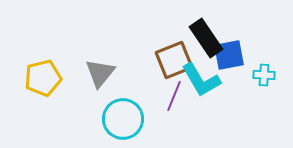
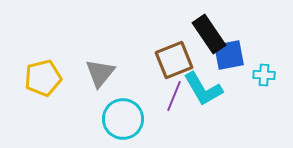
black rectangle: moved 3 px right, 4 px up
cyan L-shape: moved 2 px right, 9 px down
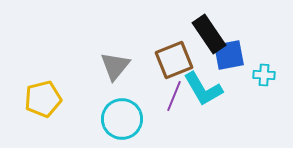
gray triangle: moved 15 px right, 7 px up
yellow pentagon: moved 21 px down
cyan circle: moved 1 px left
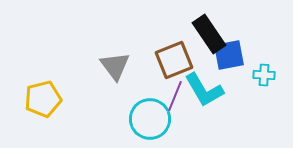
gray triangle: rotated 16 degrees counterclockwise
cyan L-shape: moved 1 px right, 1 px down
purple line: moved 1 px right
cyan circle: moved 28 px right
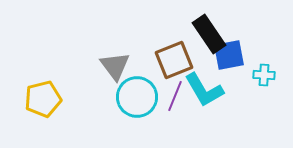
cyan circle: moved 13 px left, 22 px up
